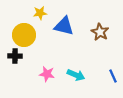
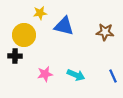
brown star: moved 5 px right; rotated 24 degrees counterclockwise
pink star: moved 2 px left; rotated 21 degrees counterclockwise
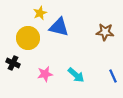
yellow star: rotated 16 degrees counterclockwise
blue triangle: moved 5 px left, 1 px down
yellow circle: moved 4 px right, 3 px down
black cross: moved 2 px left, 7 px down; rotated 24 degrees clockwise
cyan arrow: rotated 18 degrees clockwise
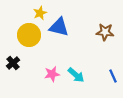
yellow circle: moved 1 px right, 3 px up
black cross: rotated 24 degrees clockwise
pink star: moved 7 px right
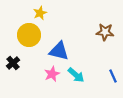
blue triangle: moved 24 px down
pink star: rotated 14 degrees counterclockwise
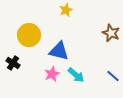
yellow star: moved 26 px right, 3 px up
brown star: moved 6 px right, 1 px down; rotated 18 degrees clockwise
black cross: rotated 16 degrees counterclockwise
blue line: rotated 24 degrees counterclockwise
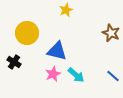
yellow circle: moved 2 px left, 2 px up
blue triangle: moved 2 px left
black cross: moved 1 px right, 1 px up
pink star: moved 1 px right
